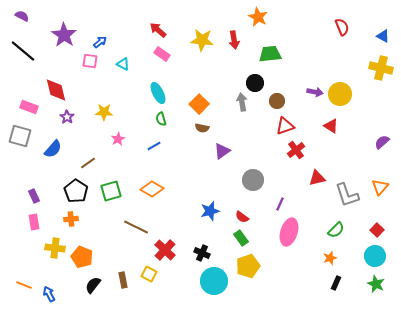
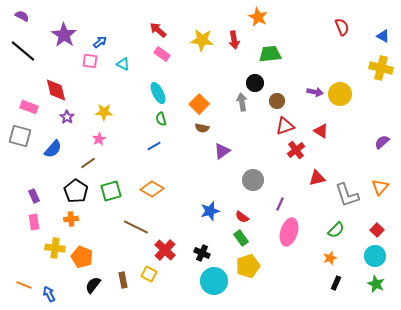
red triangle at (331, 126): moved 10 px left, 5 px down
pink star at (118, 139): moved 19 px left
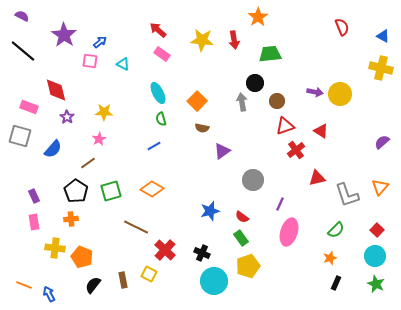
orange star at (258, 17): rotated 12 degrees clockwise
orange square at (199, 104): moved 2 px left, 3 px up
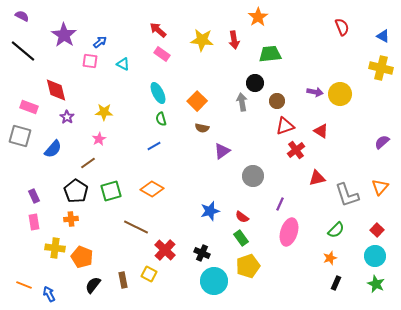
gray circle at (253, 180): moved 4 px up
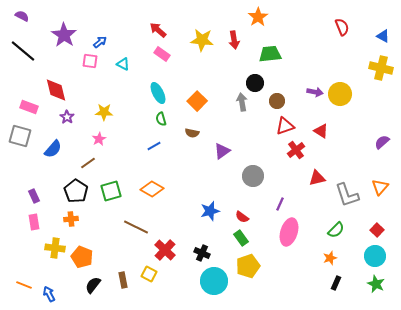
brown semicircle at (202, 128): moved 10 px left, 5 px down
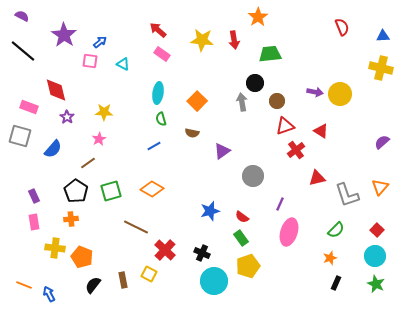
blue triangle at (383, 36): rotated 32 degrees counterclockwise
cyan ellipse at (158, 93): rotated 35 degrees clockwise
